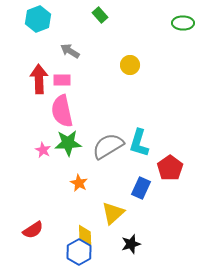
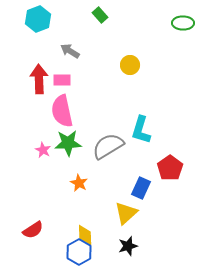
cyan L-shape: moved 2 px right, 13 px up
yellow triangle: moved 13 px right
black star: moved 3 px left, 2 px down
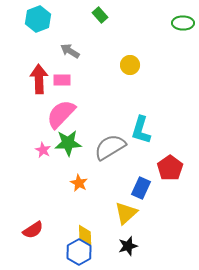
pink semicircle: moved 1 px left, 3 px down; rotated 56 degrees clockwise
gray semicircle: moved 2 px right, 1 px down
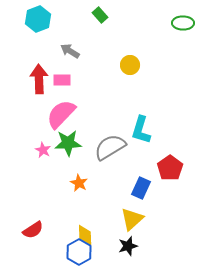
yellow triangle: moved 6 px right, 6 px down
